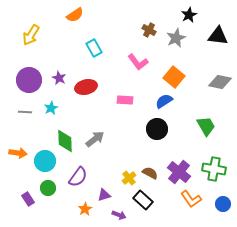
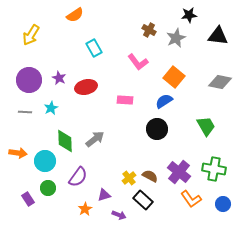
black star: rotated 21 degrees clockwise
brown semicircle: moved 3 px down
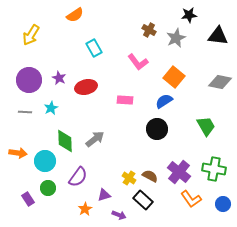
yellow cross: rotated 16 degrees counterclockwise
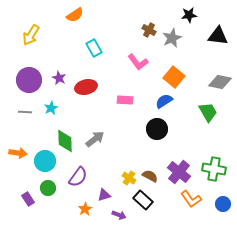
gray star: moved 4 px left
green trapezoid: moved 2 px right, 14 px up
